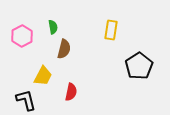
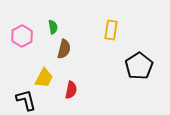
yellow trapezoid: moved 1 px right, 2 px down
red semicircle: moved 2 px up
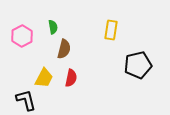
black pentagon: moved 1 px left, 1 px up; rotated 20 degrees clockwise
red semicircle: moved 12 px up
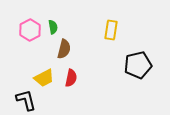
pink hexagon: moved 8 px right, 6 px up
yellow trapezoid: rotated 35 degrees clockwise
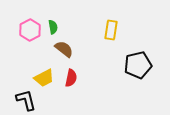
brown semicircle: rotated 66 degrees counterclockwise
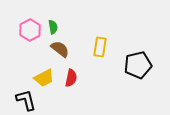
yellow rectangle: moved 11 px left, 17 px down
brown semicircle: moved 4 px left
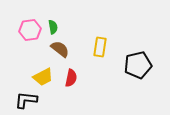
pink hexagon: rotated 20 degrees clockwise
yellow trapezoid: moved 1 px left, 1 px up
black L-shape: rotated 70 degrees counterclockwise
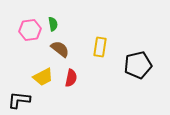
green semicircle: moved 3 px up
black L-shape: moved 7 px left
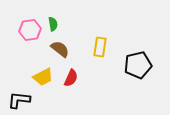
red semicircle: rotated 12 degrees clockwise
